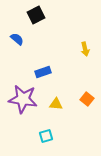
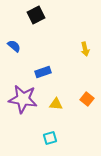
blue semicircle: moved 3 px left, 7 px down
cyan square: moved 4 px right, 2 px down
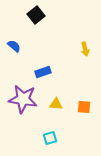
black square: rotated 12 degrees counterclockwise
orange square: moved 3 px left, 8 px down; rotated 32 degrees counterclockwise
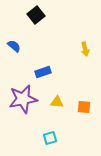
purple star: rotated 20 degrees counterclockwise
yellow triangle: moved 1 px right, 2 px up
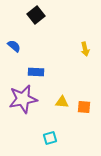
blue rectangle: moved 7 px left; rotated 21 degrees clockwise
yellow triangle: moved 5 px right
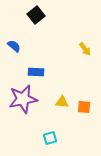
yellow arrow: rotated 24 degrees counterclockwise
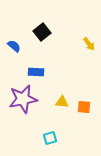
black square: moved 6 px right, 17 px down
yellow arrow: moved 4 px right, 5 px up
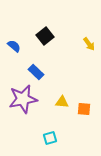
black square: moved 3 px right, 4 px down
blue rectangle: rotated 42 degrees clockwise
orange square: moved 2 px down
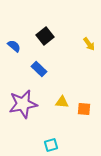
blue rectangle: moved 3 px right, 3 px up
purple star: moved 5 px down
cyan square: moved 1 px right, 7 px down
